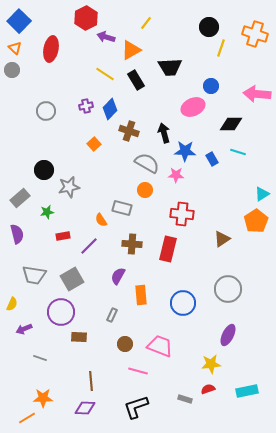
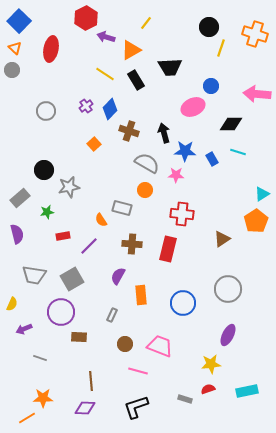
purple cross at (86, 106): rotated 24 degrees counterclockwise
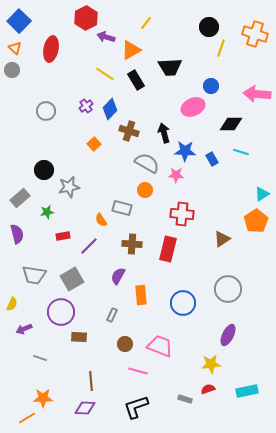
cyan line at (238, 152): moved 3 px right
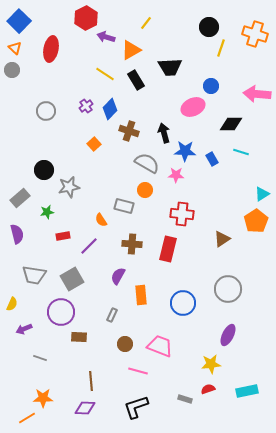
gray rectangle at (122, 208): moved 2 px right, 2 px up
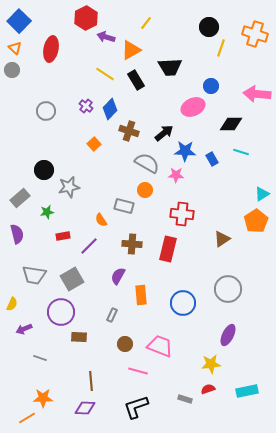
purple cross at (86, 106): rotated 16 degrees counterclockwise
black arrow at (164, 133): rotated 66 degrees clockwise
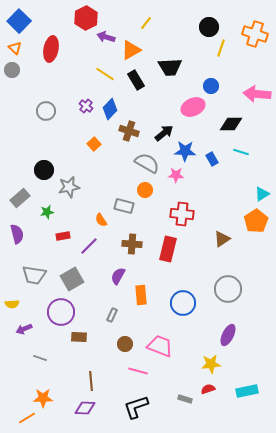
yellow semicircle at (12, 304): rotated 64 degrees clockwise
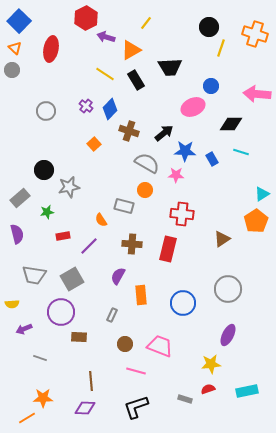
pink line at (138, 371): moved 2 px left
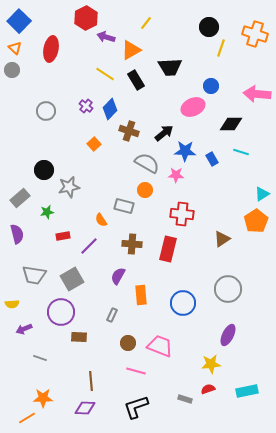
brown circle at (125, 344): moved 3 px right, 1 px up
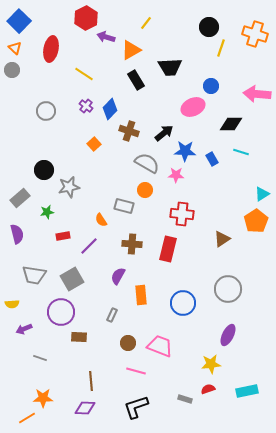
yellow line at (105, 74): moved 21 px left
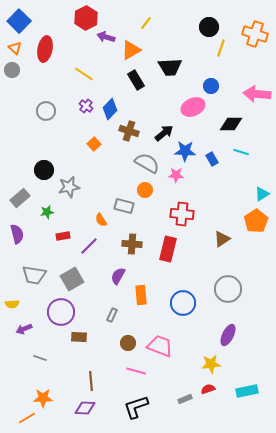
red ellipse at (51, 49): moved 6 px left
gray rectangle at (185, 399): rotated 40 degrees counterclockwise
